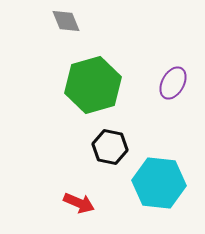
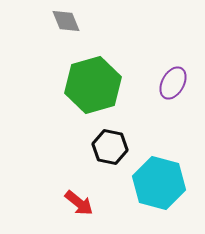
cyan hexagon: rotated 9 degrees clockwise
red arrow: rotated 16 degrees clockwise
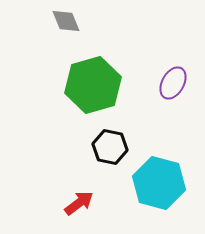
red arrow: rotated 76 degrees counterclockwise
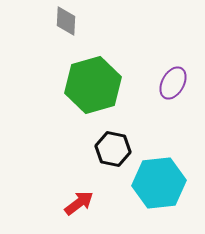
gray diamond: rotated 24 degrees clockwise
black hexagon: moved 3 px right, 2 px down
cyan hexagon: rotated 21 degrees counterclockwise
